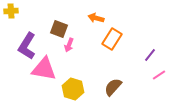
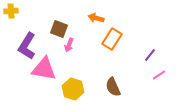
brown semicircle: rotated 66 degrees counterclockwise
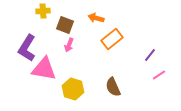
yellow cross: moved 32 px right
brown square: moved 6 px right, 4 px up
orange rectangle: rotated 20 degrees clockwise
purple L-shape: moved 2 px down
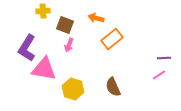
purple line: moved 14 px right, 3 px down; rotated 48 degrees clockwise
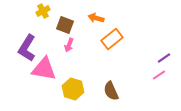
yellow cross: rotated 24 degrees counterclockwise
purple line: rotated 32 degrees counterclockwise
brown semicircle: moved 2 px left, 4 px down
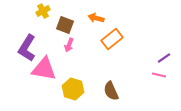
pink line: rotated 48 degrees clockwise
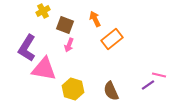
orange arrow: moved 1 px left, 1 px down; rotated 49 degrees clockwise
purple line: moved 16 px left, 27 px down
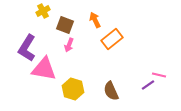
orange arrow: moved 1 px down
